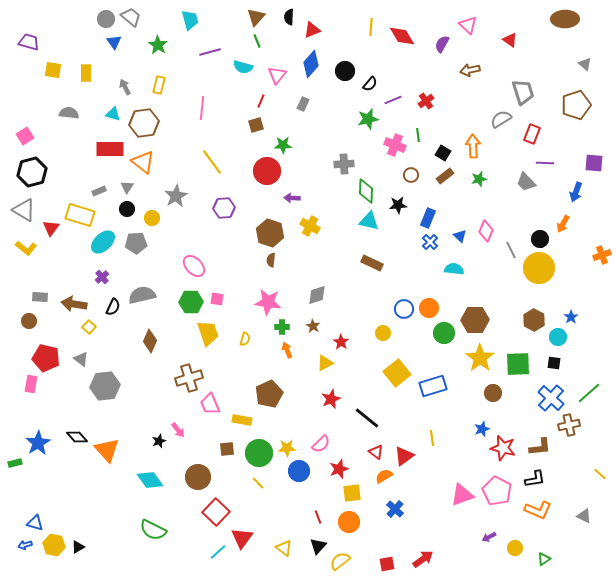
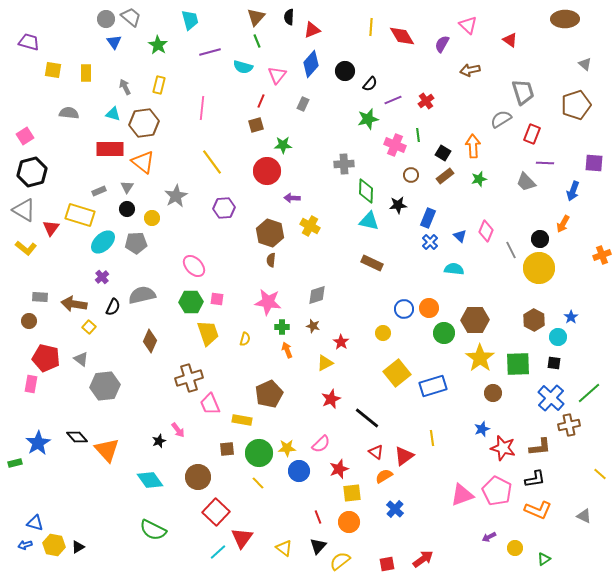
blue arrow at (576, 192): moved 3 px left, 1 px up
brown star at (313, 326): rotated 16 degrees counterclockwise
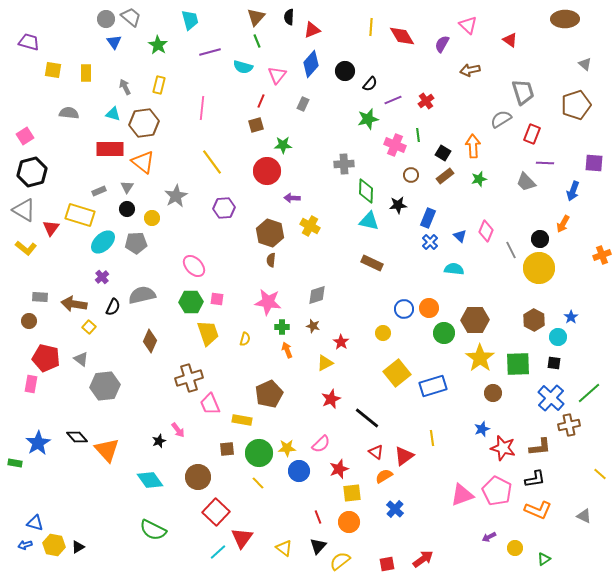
green rectangle at (15, 463): rotated 24 degrees clockwise
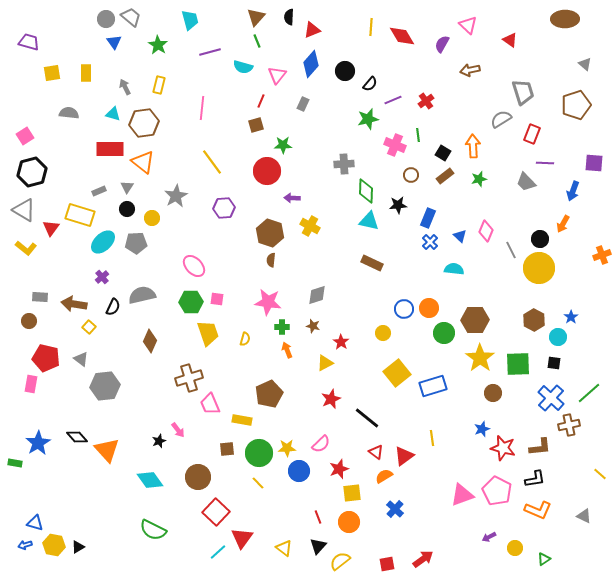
yellow square at (53, 70): moved 1 px left, 3 px down; rotated 18 degrees counterclockwise
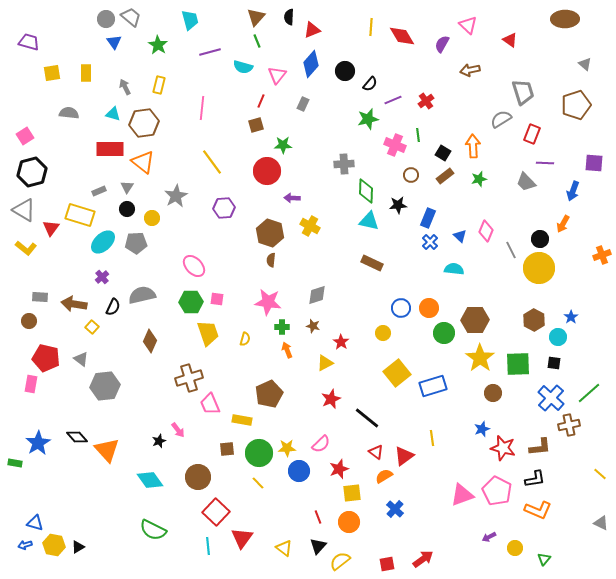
blue circle at (404, 309): moved 3 px left, 1 px up
yellow square at (89, 327): moved 3 px right
gray triangle at (584, 516): moved 17 px right, 7 px down
cyan line at (218, 552): moved 10 px left, 6 px up; rotated 54 degrees counterclockwise
green triangle at (544, 559): rotated 16 degrees counterclockwise
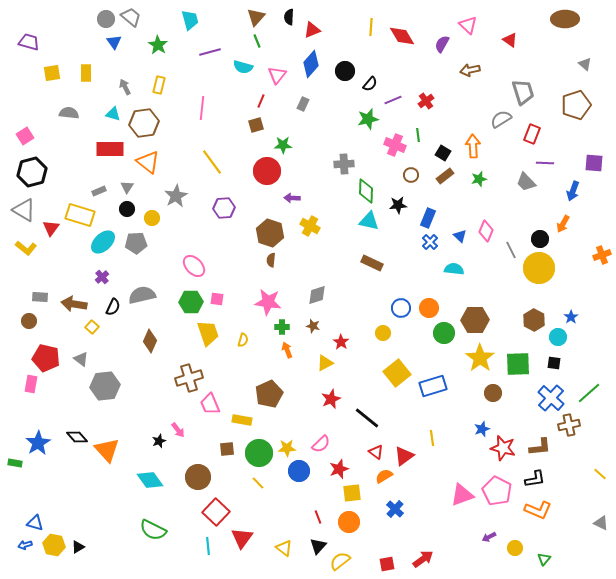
orange triangle at (143, 162): moved 5 px right
yellow semicircle at (245, 339): moved 2 px left, 1 px down
